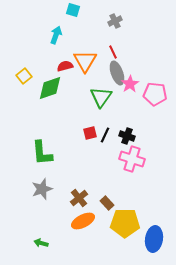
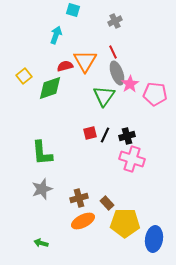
green triangle: moved 3 px right, 1 px up
black cross: rotated 35 degrees counterclockwise
brown cross: rotated 24 degrees clockwise
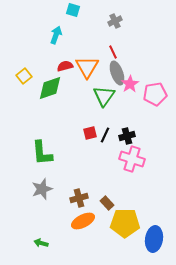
orange triangle: moved 2 px right, 6 px down
pink pentagon: rotated 15 degrees counterclockwise
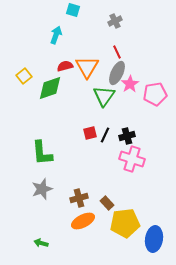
red line: moved 4 px right
gray ellipse: rotated 45 degrees clockwise
yellow pentagon: rotated 8 degrees counterclockwise
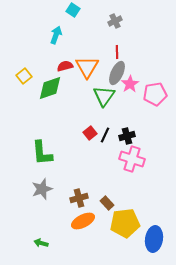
cyan square: rotated 16 degrees clockwise
red line: rotated 24 degrees clockwise
red square: rotated 24 degrees counterclockwise
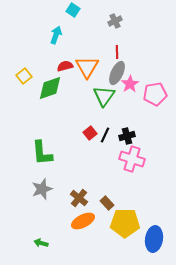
brown cross: rotated 36 degrees counterclockwise
yellow pentagon: rotated 8 degrees clockwise
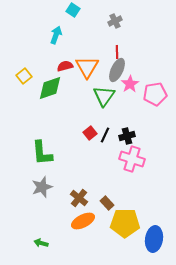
gray ellipse: moved 3 px up
gray star: moved 2 px up
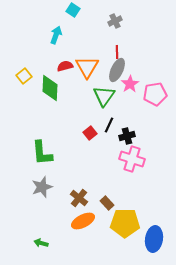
green diamond: rotated 68 degrees counterclockwise
black line: moved 4 px right, 10 px up
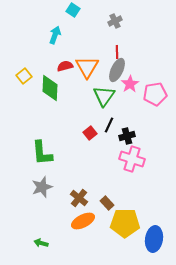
cyan arrow: moved 1 px left
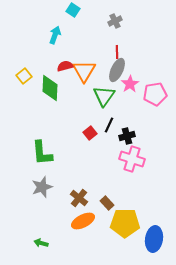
orange triangle: moved 3 px left, 4 px down
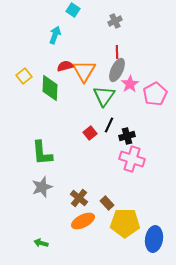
pink pentagon: rotated 20 degrees counterclockwise
